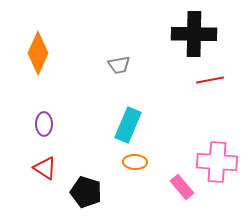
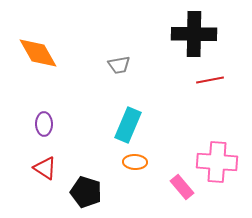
orange diamond: rotated 54 degrees counterclockwise
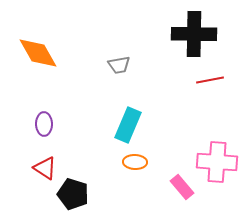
black pentagon: moved 13 px left, 2 px down
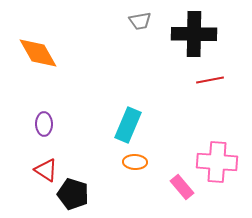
gray trapezoid: moved 21 px right, 44 px up
red triangle: moved 1 px right, 2 px down
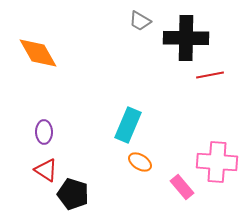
gray trapezoid: rotated 40 degrees clockwise
black cross: moved 8 px left, 4 px down
red line: moved 5 px up
purple ellipse: moved 8 px down
orange ellipse: moved 5 px right; rotated 30 degrees clockwise
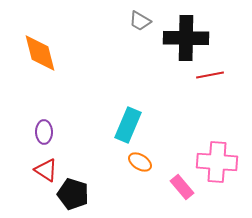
orange diamond: moved 2 px right; rotated 15 degrees clockwise
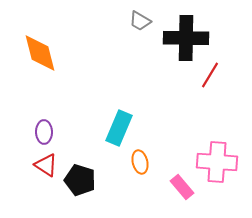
red line: rotated 48 degrees counterclockwise
cyan rectangle: moved 9 px left, 3 px down
orange ellipse: rotated 45 degrees clockwise
red triangle: moved 5 px up
black pentagon: moved 7 px right, 14 px up
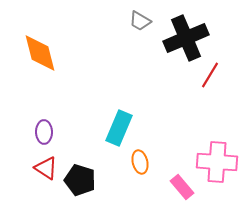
black cross: rotated 24 degrees counterclockwise
red triangle: moved 3 px down
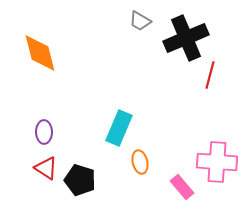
red line: rotated 16 degrees counterclockwise
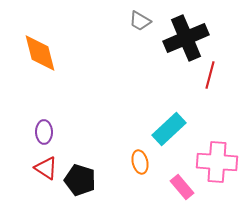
cyan rectangle: moved 50 px right, 1 px down; rotated 24 degrees clockwise
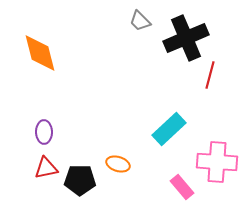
gray trapezoid: rotated 15 degrees clockwise
orange ellipse: moved 22 px left, 2 px down; rotated 60 degrees counterclockwise
red triangle: rotated 45 degrees counterclockwise
black pentagon: rotated 16 degrees counterclockwise
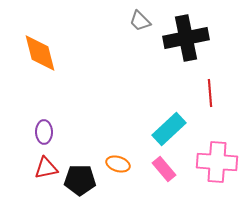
black cross: rotated 12 degrees clockwise
red line: moved 18 px down; rotated 20 degrees counterclockwise
pink rectangle: moved 18 px left, 18 px up
